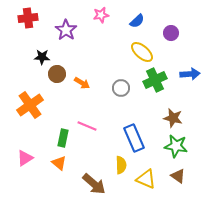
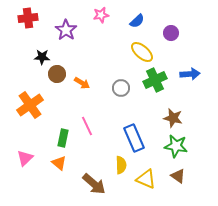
pink line: rotated 42 degrees clockwise
pink triangle: rotated 12 degrees counterclockwise
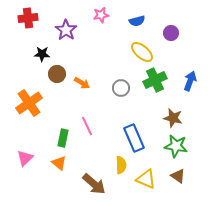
blue semicircle: rotated 28 degrees clockwise
black star: moved 3 px up
blue arrow: moved 7 px down; rotated 66 degrees counterclockwise
orange cross: moved 1 px left, 2 px up
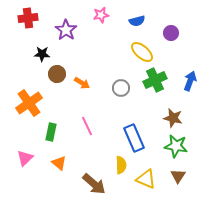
green rectangle: moved 12 px left, 6 px up
brown triangle: rotated 28 degrees clockwise
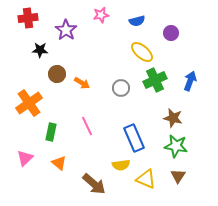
black star: moved 2 px left, 4 px up
yellow semicircle: rotated 84 degrees clockwise
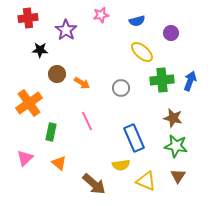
green cross: moved 7 px right; rotated 20 degrees clockwise
pink line: moved 5 px up
yellow triangle: moved 2 px down
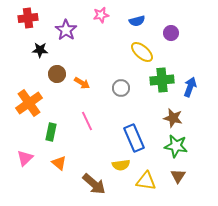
blue arrow: moved 6 px down
yellow triangle: rotated 15 degrees counterclockwise
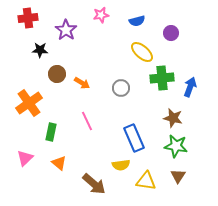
green cross: moved 2 px up
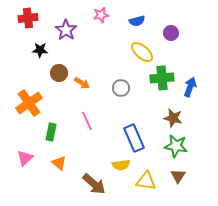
brown circle: moved 2 px right, 1 px up
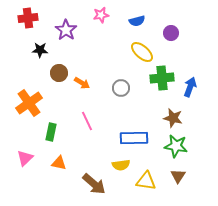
blue rectangle: rotated 68 degrees counterclockwise
orange triangle: rotated 28 degrees counterclockwise
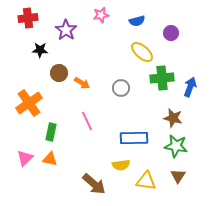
orange triangle: moved 9 px left, 4 px up
